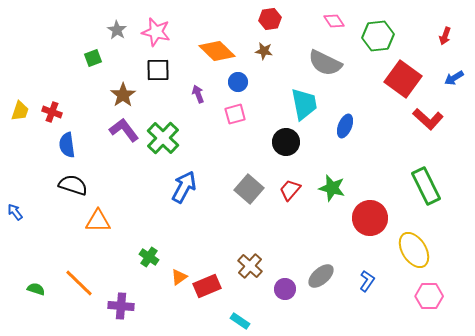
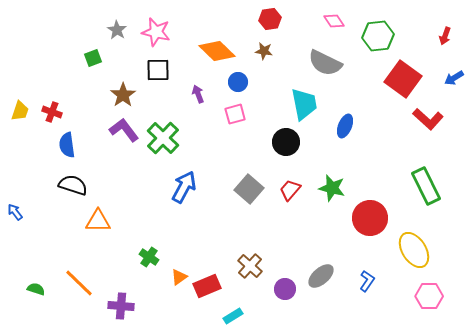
cyan rectangle at (240, 321): moved 7 px left, 5 px up; rotated 66 degrees counterclockwise
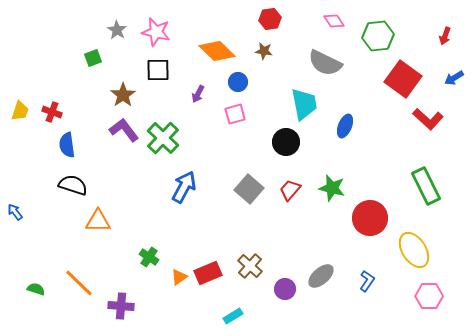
purple arrow at (198, 94): rotated 132 degrees counterclockwise
red rectangle at (207, 286): moved 1 px right, 13 px up
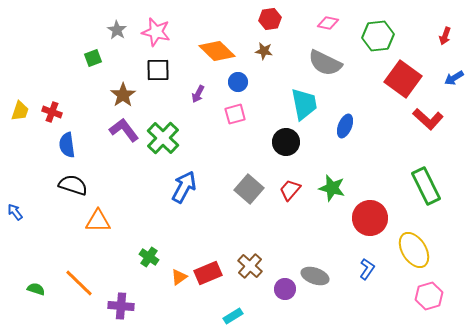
pink diamond at (334, 21): moved 6 px left, 2 px down; rotated 45 degrees counterclockwise
gray ellipse at (321, 276): moved 6 px left; rotated 60 degrees clockwise
blue L-shape at (367, 281): moved 12 px up
pink hexagon at (429, 296): rotated 16 degrees counterclockwise
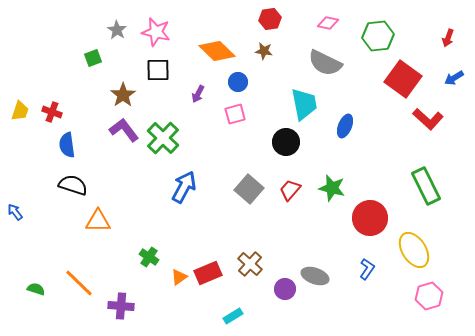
red arrow at (445, 36): moved 3 px right, 2 px down
brown cross at (250, 266): moved 2 px up
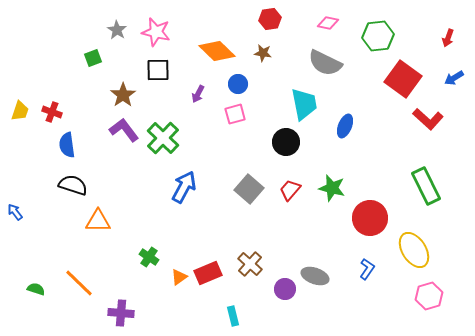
brown star at (264, 51): moved 1 px left, 2 px down
blue circle at (238, 82): moved 2 px down
purple cross at (121, 306): moved 7 px down
cyan rectangle at (233, 316): rotated 72 degrees counterclockwise
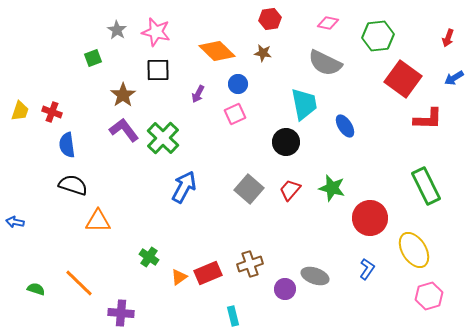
pink square at (235, 114): rotated 10 degrees counterclockwise
red L-shape at (428, 119): rotated 40 degrees counterclockwise
blue ellipse at (345, 126): rotated 55 degrees counterclockwise
blue arrow at (15, 212): moved 10 px down; rotated 42 degrees counterclockwise
brown cross at (250, 264): rotated 30 degrees clockwise
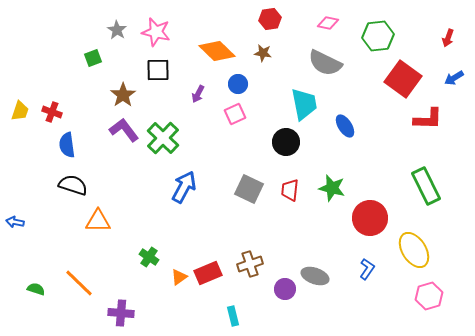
gray square at (249, 189): rotated 16 degrees counterclockwise
red trapezoid at (290, 190): rotated 35 degrees counterclockwise
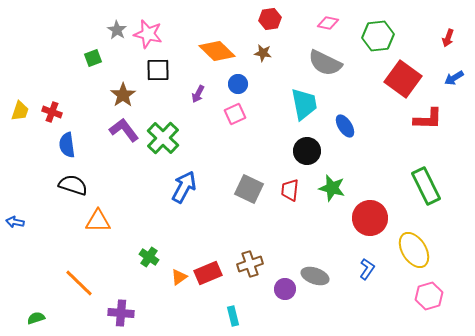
pink star at (156, 32): moved 8 px left, 2 px down
black circle at (286, 142): moved 21 px right, 9 px down
green semicircle at (36, 289): moved 29 px down; rotated 36 degrees counterclockwise
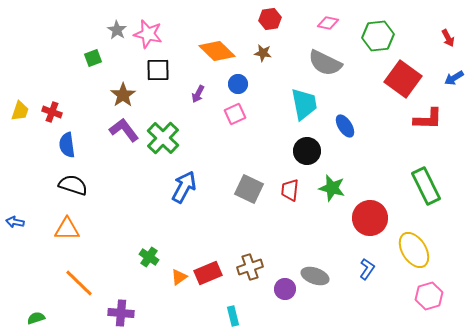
red arrow at (448, 38): rotated 48 degrees counterclockwise
orange triangle at (98, 221): moved 31 px left, 8 px down
brown cross at (250, 264): moved 3 px down
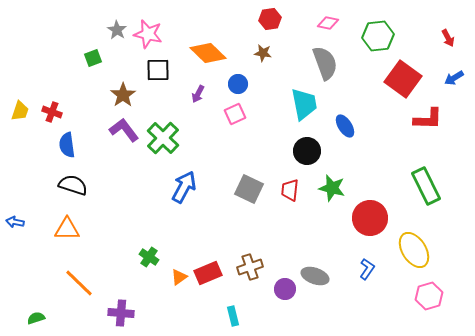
orange diamond at (217, 51): moved 9 px left, 2 px down
gray semicircle at (325, 63): rotated 136 degrees counterclockwise
